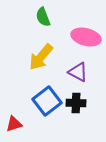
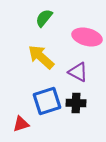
green semicircle: moved 1 px right, 1 px down; rotated 60 degrees clockwise
pink ellipse: moved 1 px right
yellow arrow: rotated 92 degrees clockwise
blue square: rotated 20 degrees clockwise
red triangle: moved 7 px right
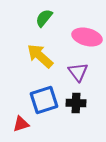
yellow arrow: moved 1 px left, 1 px up
purple triangle: rotated 25 degrees clockwise
blue square: moved 3 px left, 1 px up
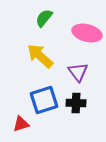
pink ellipse: moved 4 px up
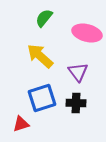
blue square: moved 2 px left, 2 px up
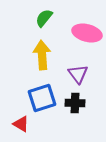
yellow arrow: moved 2 px right, 1 px up; rotated 44 degrees clockwise
purple triangle: moved 2 px down
black cross: moved 1 px left
red triangle: rotated 48 degrees clockwise
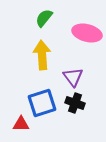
purple triangle: moved 5 px left, 3 px down
blue square: moved 5 px down
black cross: rotated 18 degrees clockwise
red triangle: rotated 30 degrees counterclockwise
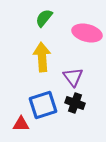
yellow arrow: moved 2 px down
blue square: moved 1 px right, 2 px down
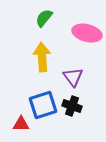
black cross: moved 3 px left, 3 px down
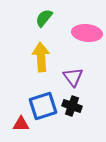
pink ellipse: rotated 8 degrees counterclockwise
yellow arrow: moved 1 px left
blue square: moved 1 px down
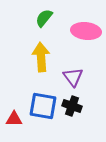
pink ellipse: moved 1 px left, 2 px up
blue square: rotated 28 degrees clockwise
red triangle: moved 7 px left, 5 px up
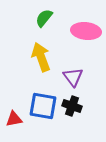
yellow arrow: rotated 16 degrees counterclockwise
red triangle: rotated 12 degrees counterclockwise
